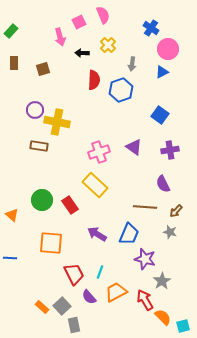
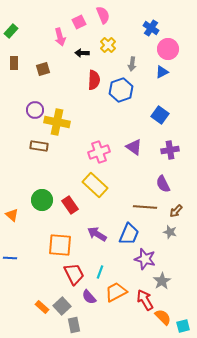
orange square at (51, 243): moved 9 px right, 2 px down
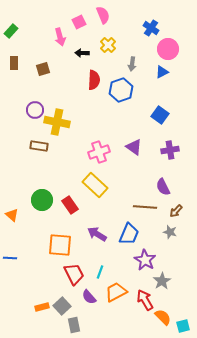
purple semicircle at (163, 184): moved 3 px down
purple star at (145, 259): moved 1 px down; rotated 15 degrees clockwise
orange rectangle at (42, 307): rotated 56 degrees counterclockwise
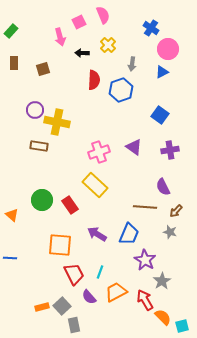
cyan square at (183, 326): moved 1 px left
